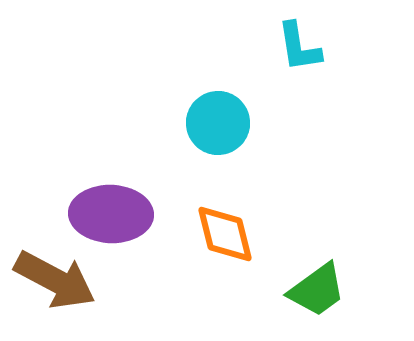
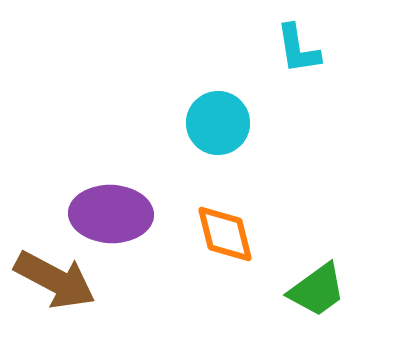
cyan L-shape: moved 1 px left, 2 px down
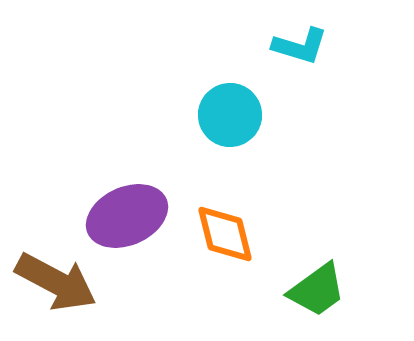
cyan L-shape: moved 2 px right, 3 px up; rotated 64 degrees counterclockwise
cyan circle: moved 12 px right, 8 px up
purple ellipse: moved 16 px right, 2 px down; rotated 26 degrees counterclockwise
brown arrow: moved 1 px right, 2 px down
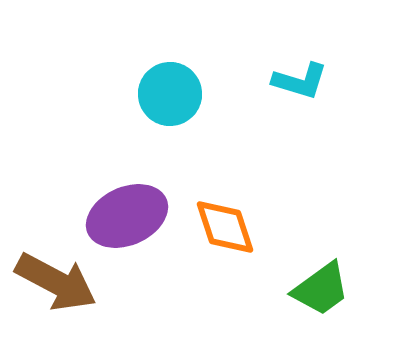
cyan L-shape: moved 35 px down
cyan circle: moved 60 px left, 21 px up
orange diamond: moved 7 px up; rotated 4 degrees counterclockwise
green trapezoid: moved 4 px right, 1 px up
